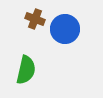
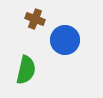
blue circle: moved 11 px down
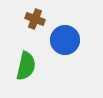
green semicircle: moved 4 px up
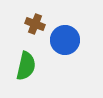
brown cross: moved 5 px down
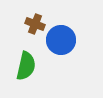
blue circle: moved 4 px left
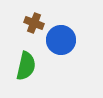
brown cross: moved 1 px left, 1 px up
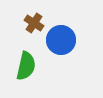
brown cross: rotated 12 degrees clockwise
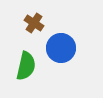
blue circle: moved 8 px down
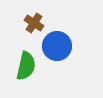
blue circle: moved 4 px left, 2 px up
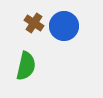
blue circle: moved 7 px right, 20 px up
